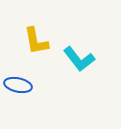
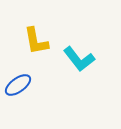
blue ellipse: rotated 48 degrees counterclockwise
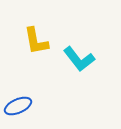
blue ellipse: moved 21 px down; rotated 12 degrees clockwise
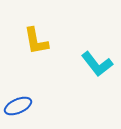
cyan L-shape: moved 18 px right, 5 px down
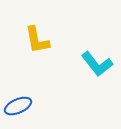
yellow L-shape: moved 1 px right, 1 px up
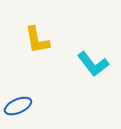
cyan L-shape: moved 4 px left
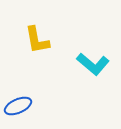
cyan L-shape: rotated 12 degrees counterclockwise
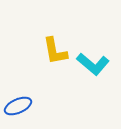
yellow L-shape: moved 18 px right, 11 px down
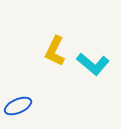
yellow L-shape: rotated 36 degrees clockwise
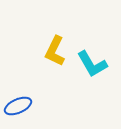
cyan L-shape: moved 1 px left; rotated 20 degrees clockwise
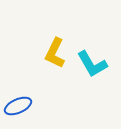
yellow L-shape: moved 2 px down
